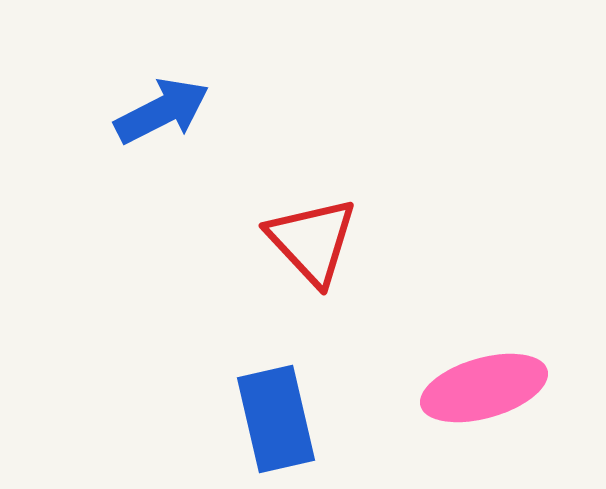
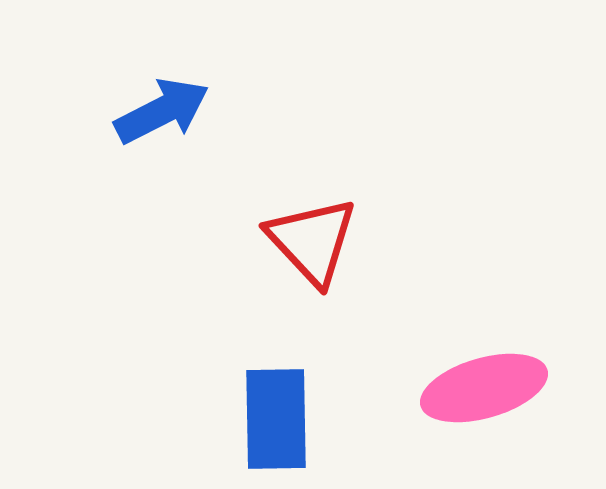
blue rectangle: rotated 12 degrees clockwise
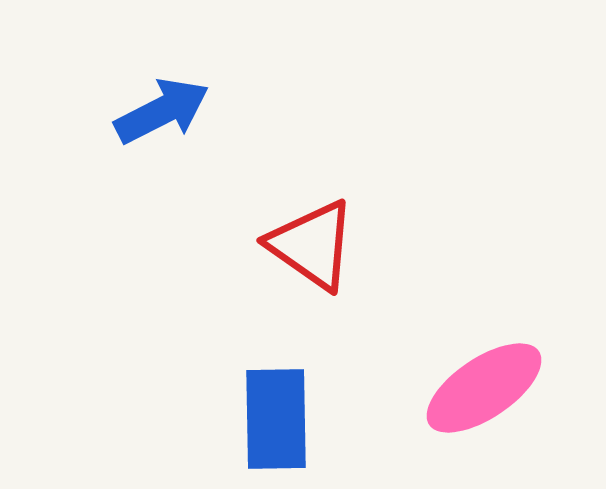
red triangle: moved 4 px down; rotated 12 degrees counterclockwise
pink ellipse: rotated 18 degrees counterclockwise
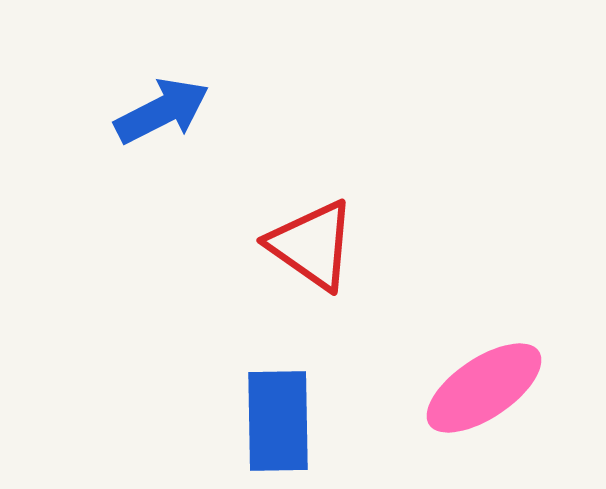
blue rectangle: moved 2 px right, 2 px down
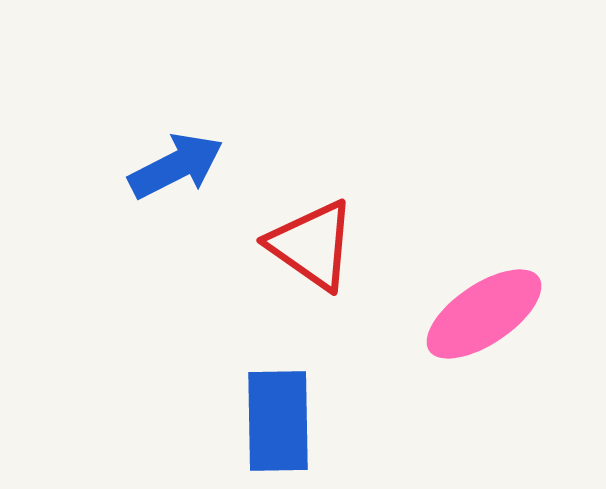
blue arrow: moved 14 px right, 55 px down
pink ellipse: moved 74 px up
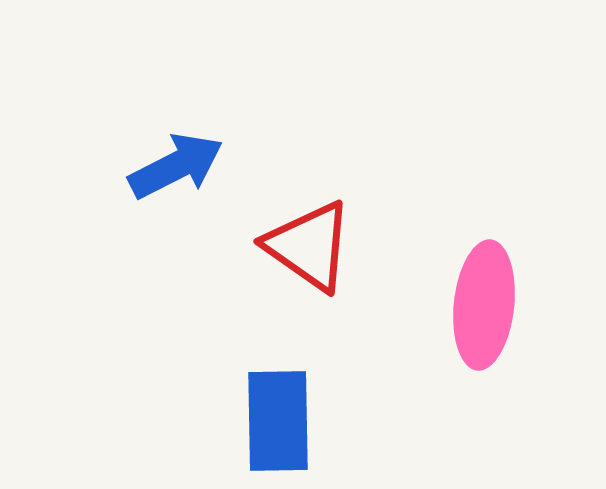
red triangle: moved 3 px left, 1 px down
pink ellipse: moved 9 px up; rotated 50 degrees counterclockwise
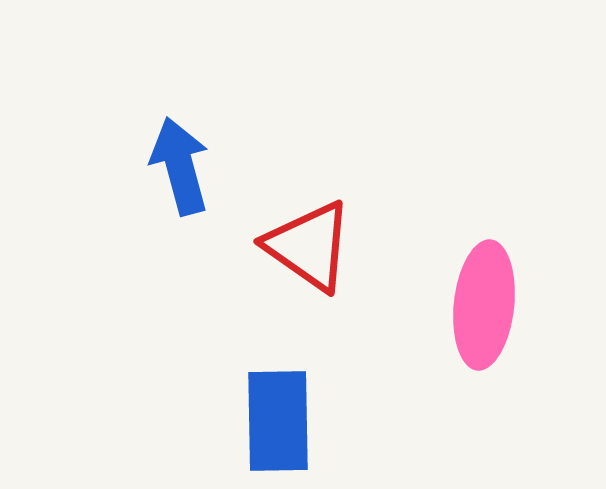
blue arrow: moved 4 px right; rotated 78 degrees counterclockwise
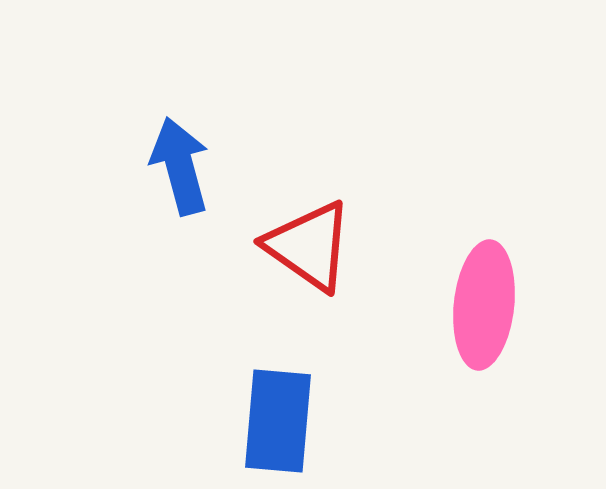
blue rectangle: rotated 6 degrees clockwise
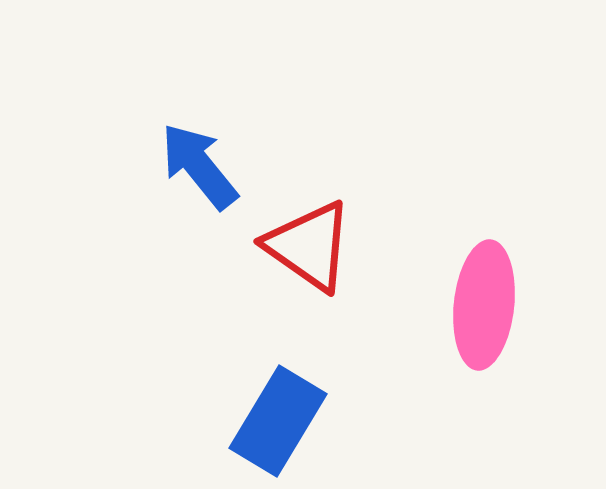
blue arrow: moved 19 px right; rotated 24 degrees counterclockwise
blue rectangle: rotated 26 degrees clockwise
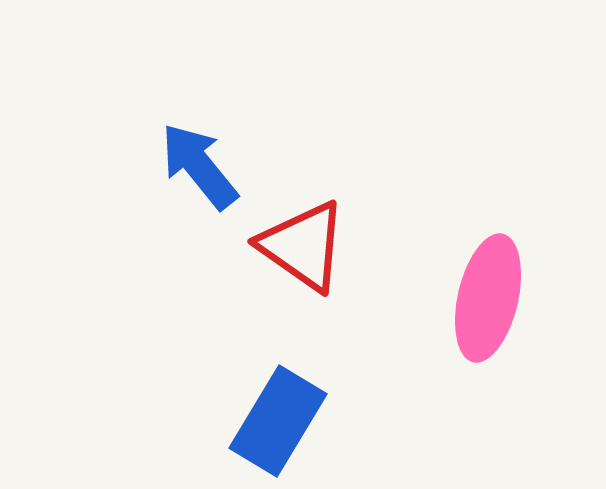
red triangle: moved 6 px left
pink ellipse: moved 4 px right, 7 px up; rotated 7 degrees clockwise
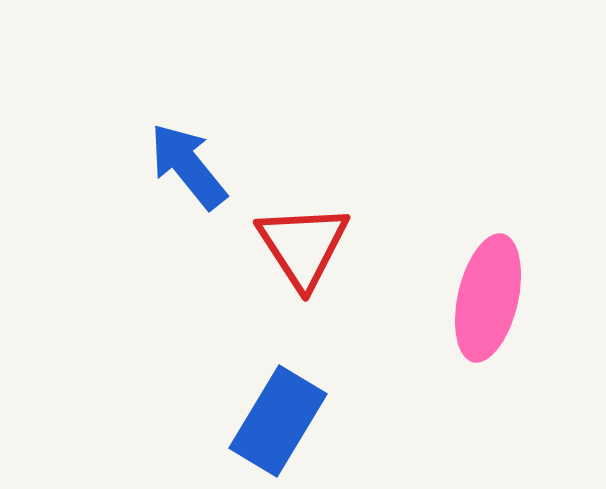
blue arrow: moved 11 px left
red triangle: rotated 22 degrees clockwise
